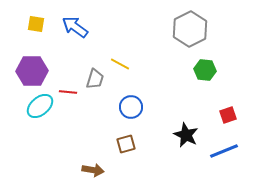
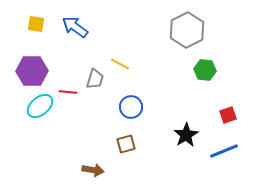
gray hexagon: moved 3 px left, 1 px down
black star: rotated 15 degrees clockwise
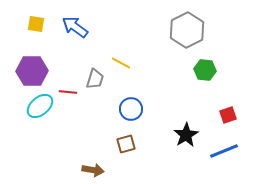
yellow line: moved 1 px right, 1 px up
blue circle: moved 2 px down
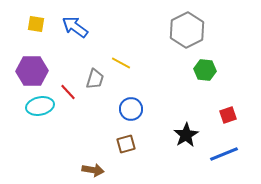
red line: rotated 42 degrees clockwise
cyan ellipse: rotated 28 degrees clockwise
blue line: moved 3 px down
